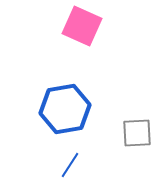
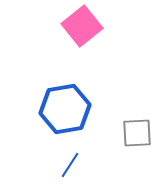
pink square: rotated 27 degrees clockwise
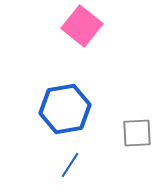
pink square: rotated 12 degrees counterclockwise
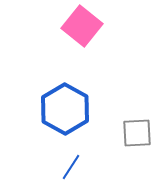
blue hexagon: rotated 21 degrees counterclockwise
blue line: moved 1 px right, 2 px down
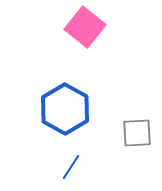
pink square: moved 3 px right, 1 px down
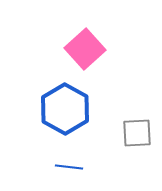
pink square: moved 22 px down; rotated 9 degrees clockwise
blue line: moved 2 px left; rotated 64 degrees clockwise
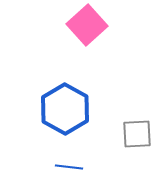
pink square: moved 2 px right, 24 px up
gray square: moved 1 px down
